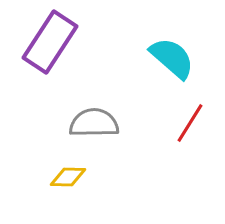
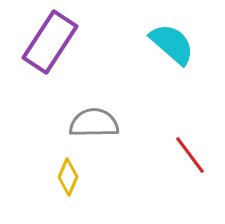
cyan semicircle: moved 14 px up
red line: moved 32 px down; rotated 69 degrees counterclockwise
yellow diamond: rotated 69 degrees counterclockwise
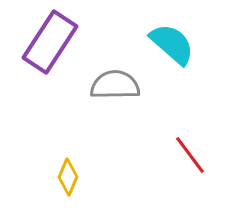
gray semicircle: moved 21 px right, 38 px up
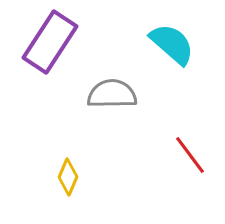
gray semicircle: moved 3 px left, 9 px down
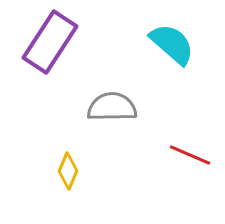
gray semicircle: moved 13 px down
red line: rotated 30 degrees counterclockwise
yellow diamond: moved 6 px up
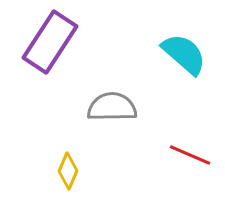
cyan semicircle: moved 12 px right, 10 px down
